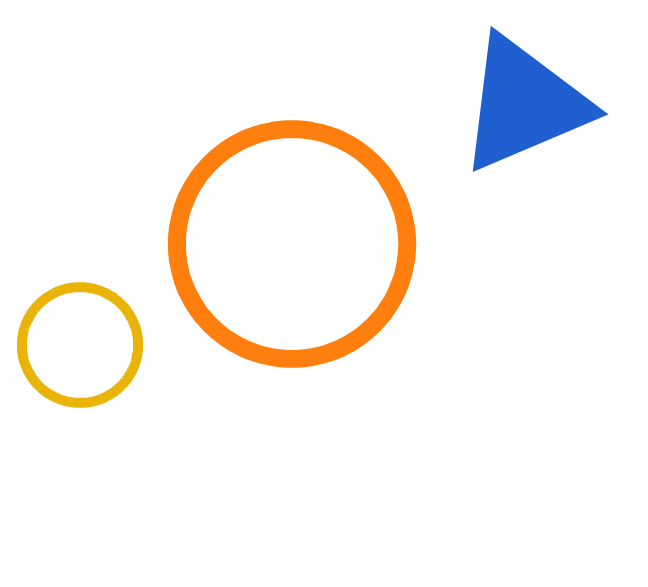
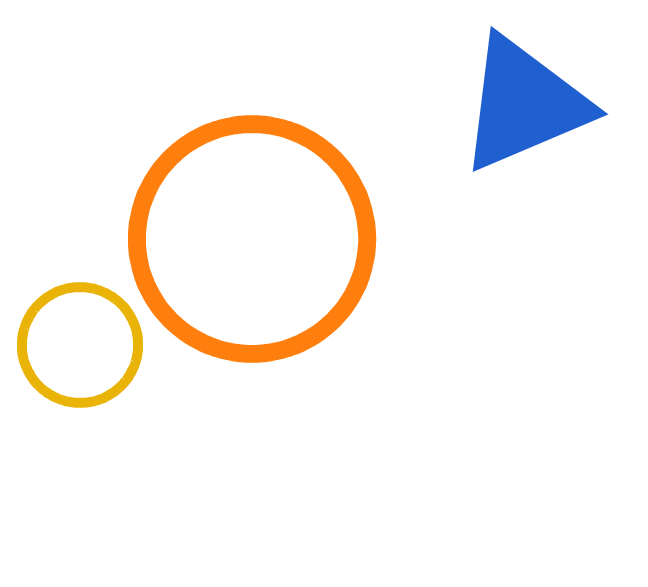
orange circle: moved 40 px left, 5 px up
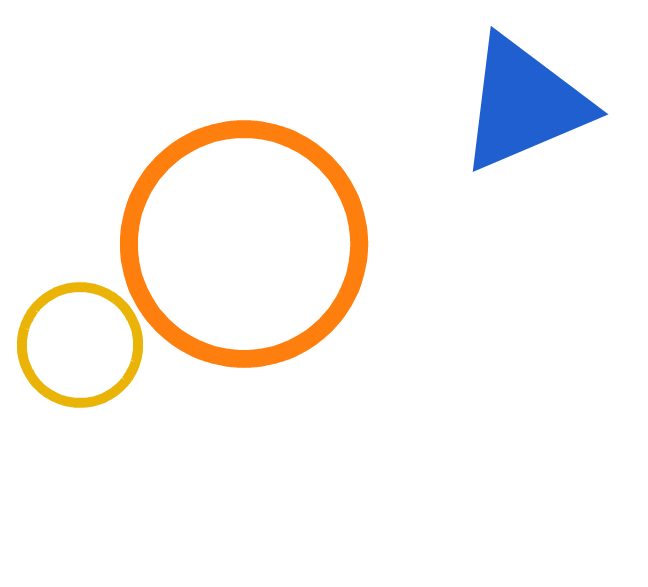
orange circle: moved 8 px left, 5 px down
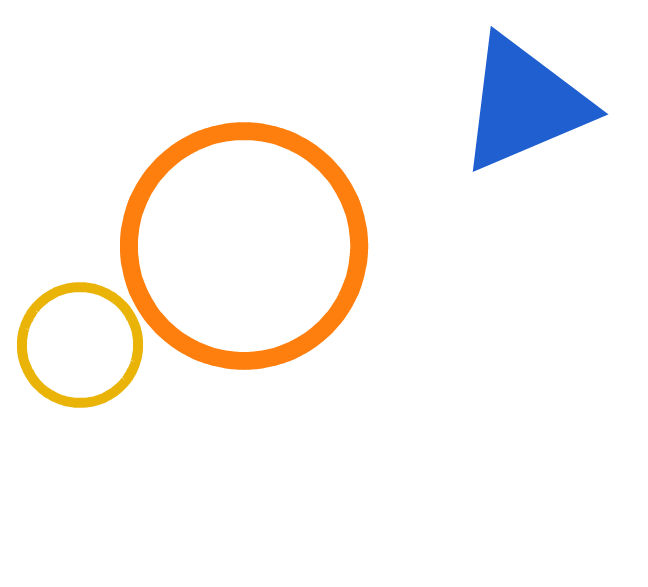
orange circle: moved 2 px down
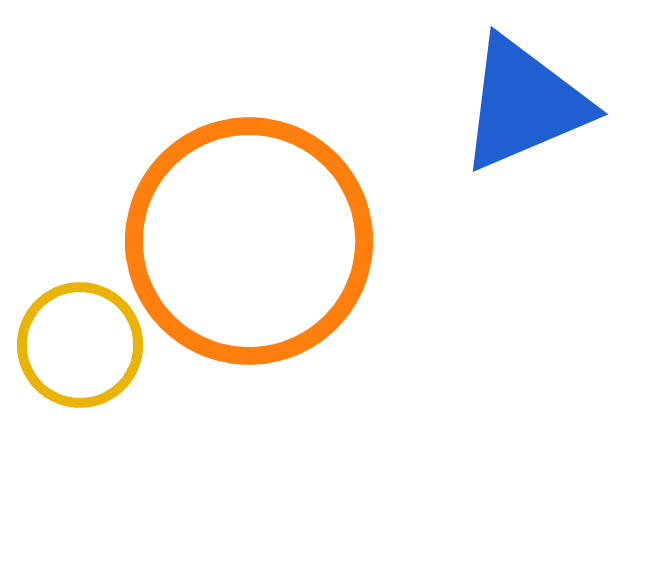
orange circle: moved 5 px right, 5 px up
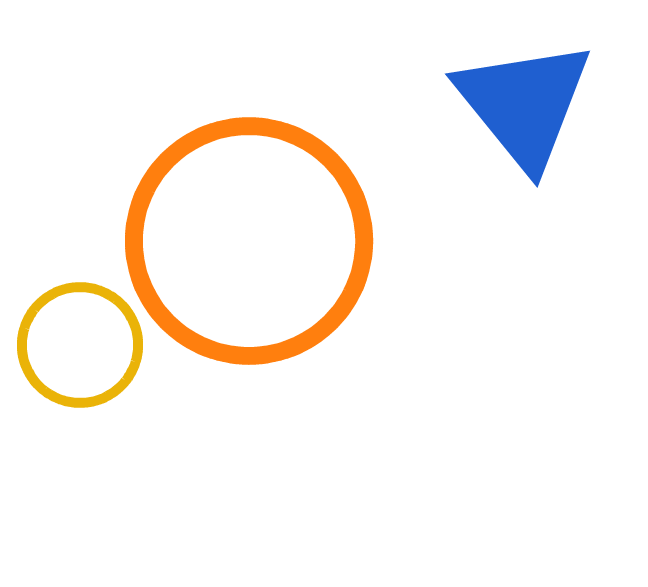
blue triangle: rotated 46 degrees counterclockwise
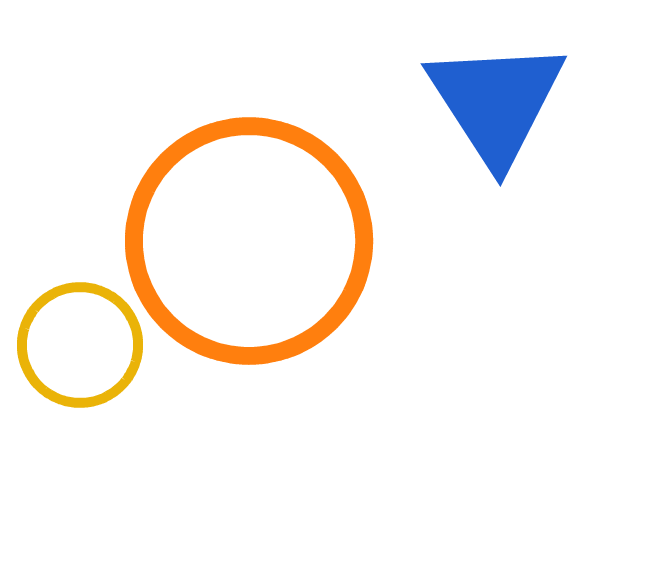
blue triangle: moved 28 px left, 2 px up; rotated 6 degrees clockwise
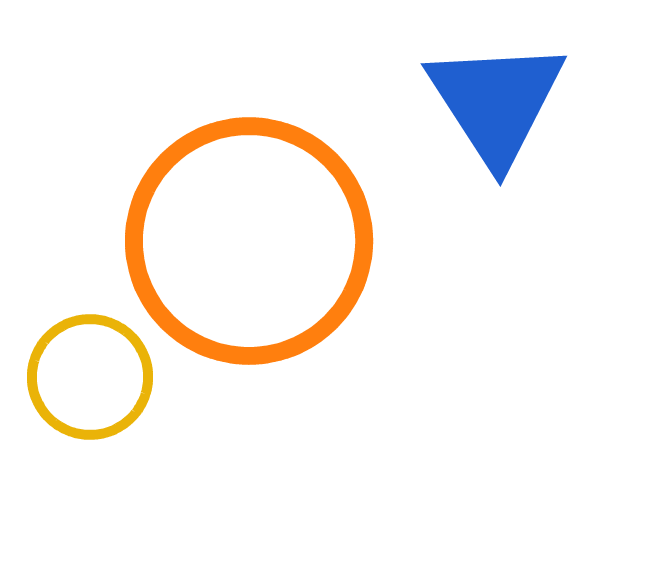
yellow circle: moved 10 px right, 32 px down
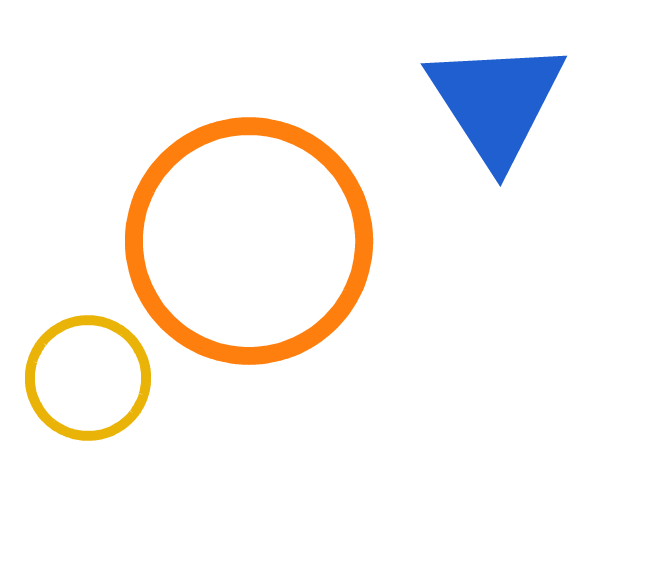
yellow circle: moved 2 px left, 1 px down
